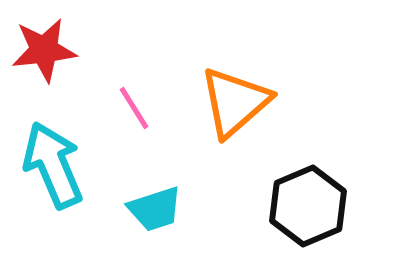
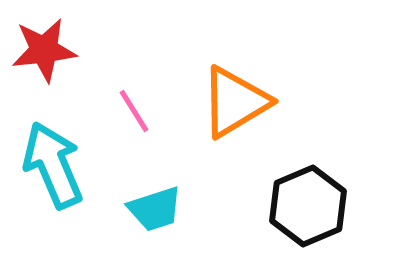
orange triangle: rotated 10 degrees clockwise
pink line: moved 3 px down
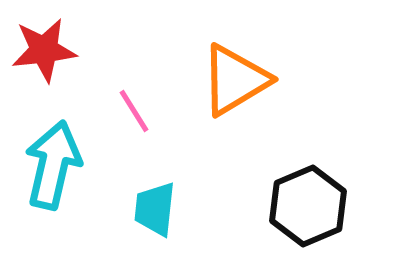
orange triangle: moved 22 px up
cyan arrow: rotated 36 degrees clockwise
cyan trapezoid: rotated 114 degrees clockwise
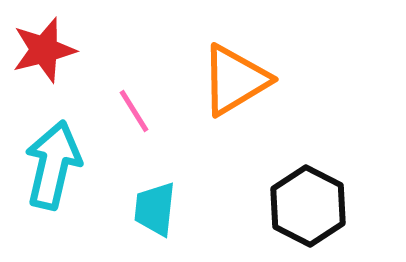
red star: rotated 8 degrees counterclockwise
black hexagon: rotated 10 degrees counterclockwise
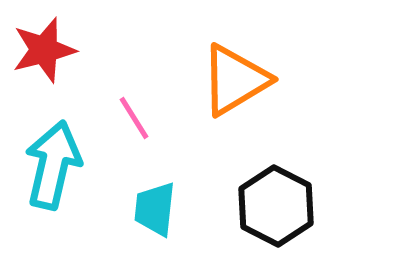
pink line: moved 7 px down
black hexagon: moved 32 px left
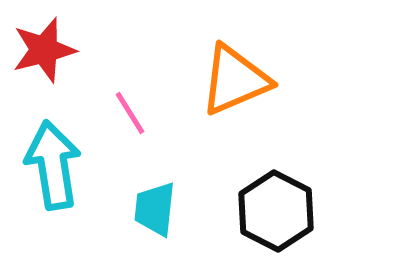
orange triangle: rotated 8 degrees clockwise
pink line: moved 4 px left, 5 px up
cyan arrow: rotated 22 degrees counterclockwise
black hexagon: moved 5 px down
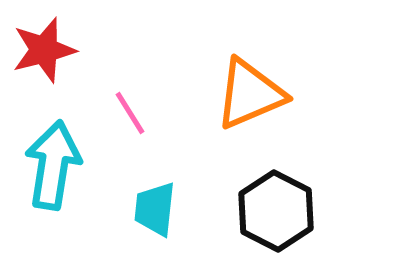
orange triangle: moved 15 px right, 14 px down
cyan arrow: rotated 18 degrees clockwise
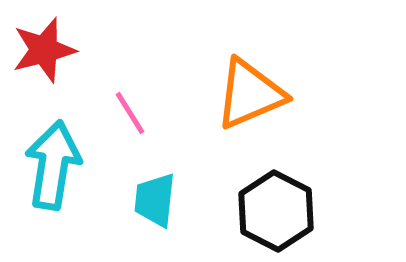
cyan trapezoid: moved 9 px up
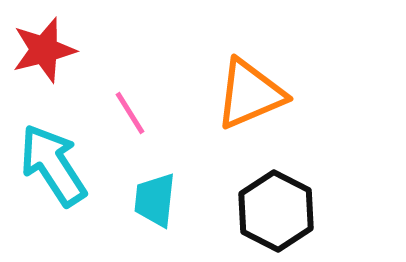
cyan arrow: rotated 42 degrees counterclockwise
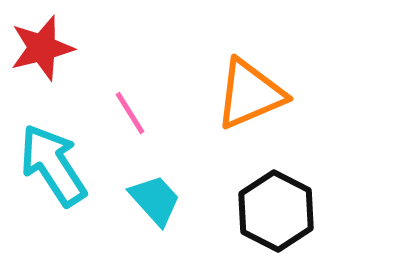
red star: moved 2 px left, 2 px up
cyan trapezoid: rotated 132 degrees clockwise
